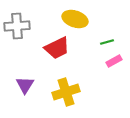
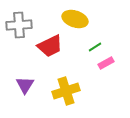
gray cross: moved 2 px right, 1 px up
green line: moved 12 px left, 5 px down; rotated 16 degrees counterclockwise
red trapezoid: moved 7 px left, 2 px up
pink rectangle: moved 8 px left, 2 px down
yellow cross: moved 1 px up
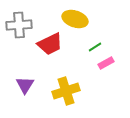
red trapezoid: moved 2 px up
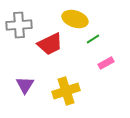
green line: moved 2 px left, 8 px up
